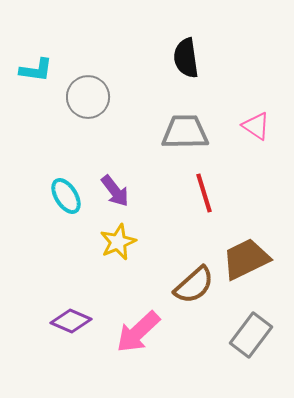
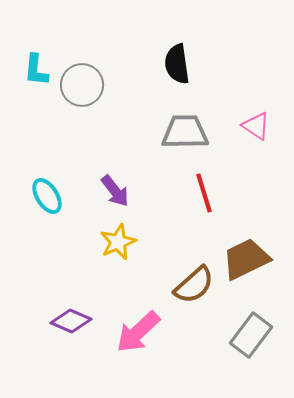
black semicircle: moved 9 px left, 6 px down
cyan L-shape: rotated 88 degrees clockwise
gray circle: moved 6 px left, 12 px up
cyan ellipse: moved 19 px left
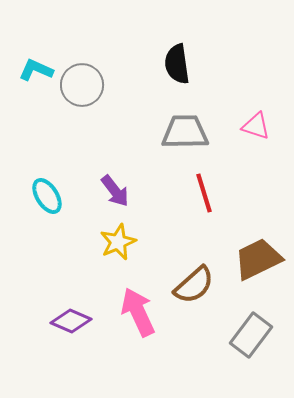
cyan L-shape: rotated 108 degrees clockwise
pink triangle: rotated 16 degrees counterclockwise
brown trapezoid: moved 12 px right
pink arrow: moved 20 px up; rotated 108 degrees clockwise
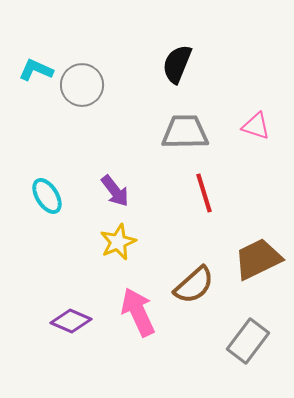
black semicircle: rotated 30 degrees clockwise
gray rectangle: moved 3 px left, 6 px down
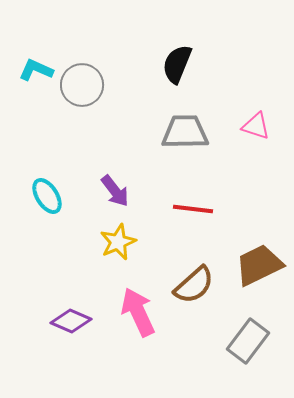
red line: moved 11 px left, 16 px down; rotated 66 degrees counterclockwise
brown trapezoid: moved 1 px right, 6 px down
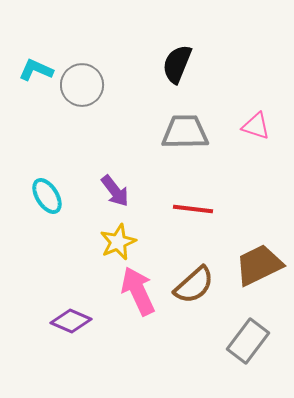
pink arrow: moved 21 px up
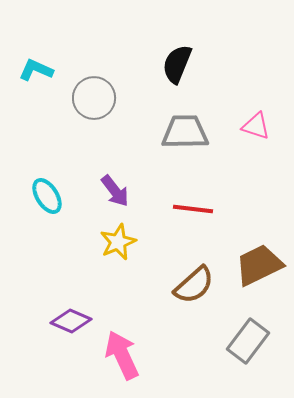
gray circle: moved 12 px right, 13 px down
pink arrow: moved 16 px left, 64 px down
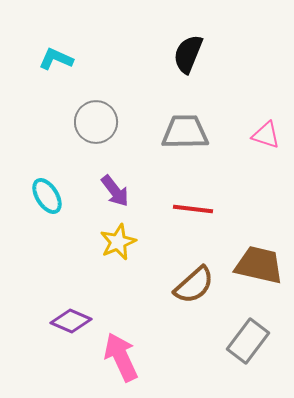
black semicircle: moved 11 px right, 10 px up
cyan L-shape: moved 20 px right, 11 px up
gray circle: moved 2 px right, 24 px down
pink triangle: moved 10 px right, 9 px down
brown trapezoid: rotated 39 degrees clockwise
pink arrow: moved 1 px left, 2 px down
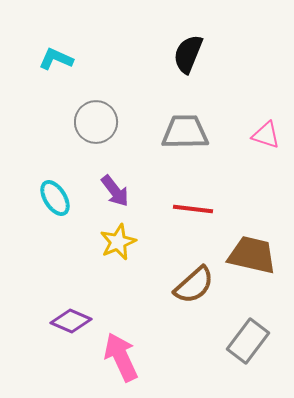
cyan ellipse: moved 8 px right, 2 px down
brown trapezoid: moved 7 px left, 10 px up
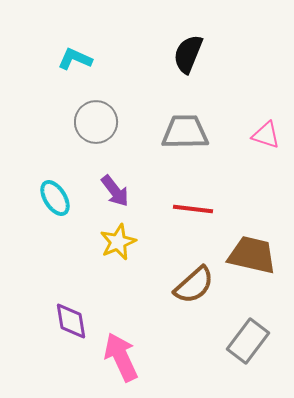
cyan L-shape: moved 19 px right
purple diamond: rotated 57 degrees clockwise
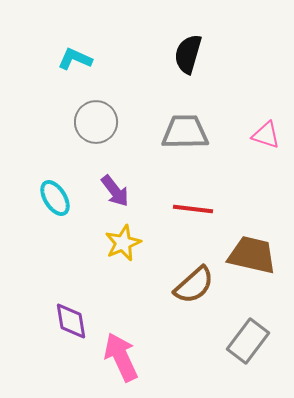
black semicircle: rotated 6 degrees counterclockwise
yellow star: moved 5 px right, 1 px down
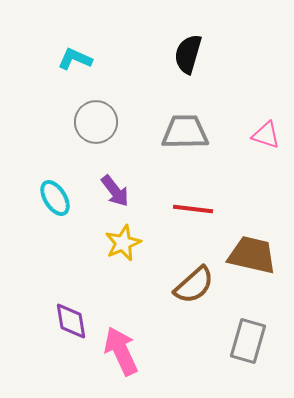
gray rectangle: rotated 21 degrees counterclockwise
pink arrow: moved 6 px up
